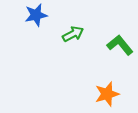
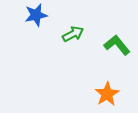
green L-shape: moved 3 px left
orange star: rotated 15 degrees counterclockwise
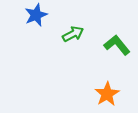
blue star: rotated 10 degrees counterclockwise
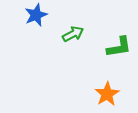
green L-shape: moved 2 px right, 2 px down; rotated 120 degrees clockwise
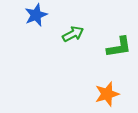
orange star: rotated 15 degrees clockwise
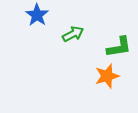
blue star: moved 1 px right; rotated 15 degrees counterclockwise
orange star: moved 18 px up
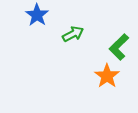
green L-shape: rotated 144 degrees clockwise
orange star: rotated 20 degrees counterclockwise
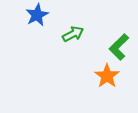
blue star: rotated 10 degrees clockwise
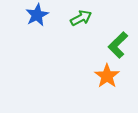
green arrow: moved 8 px right, 16 px up
green L-shape: moved 1 px left, 2 px up
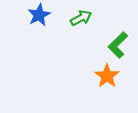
blue star: moved 2 px right
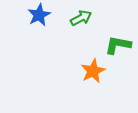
green L-shape: rotated 56 degrees clockwise
orange star: moved 14 px left, 5 px up; rotated 10 degrees clockwise
